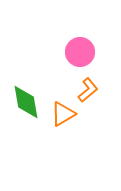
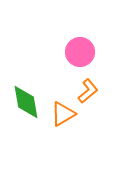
orange L-shape: moved 1 px down
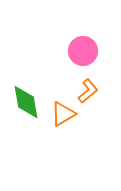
pink circle: moved 3 px right, 1 px up
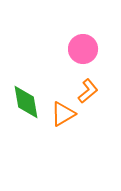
pink circle: moved 2 px up
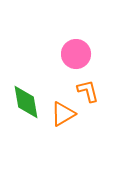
pink circle: moved 7 px left, 5 px down
orange L-shape: rotated 65 degrees counterclockwise
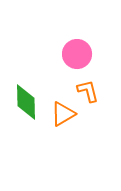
pink circle: moved 1 px right
green diamond: rotated 9 degrees clockwise
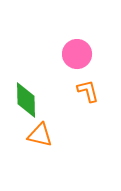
green diamond: moved 2 px up
orange triangle: moved 23 px left, 21 px down; rotated 44 degrees clockwise
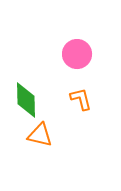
orange L-shape: moved 7 px left, 8 px down
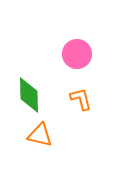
green diamond: moved 3 px right, 5 px up
